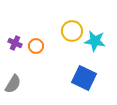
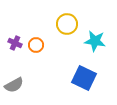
yellow circle: moved 5 px left, 7 px up
orange circle: moved 1 px up
gray semicircle: moved 1 px right, 1 px down; rotated 30 degrees clockwise
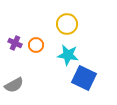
cyan star: moved 27 px left, 14 px down
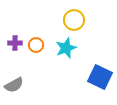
yellow circle: moved 7 px right, 4 px up
purple cross: rotated 24 degrees counterclockwise
cyan star: moved 2 px left, 7 px up; rotated 30 degrees counterclockwise
blue square: moved 16 px right, 1 px up
